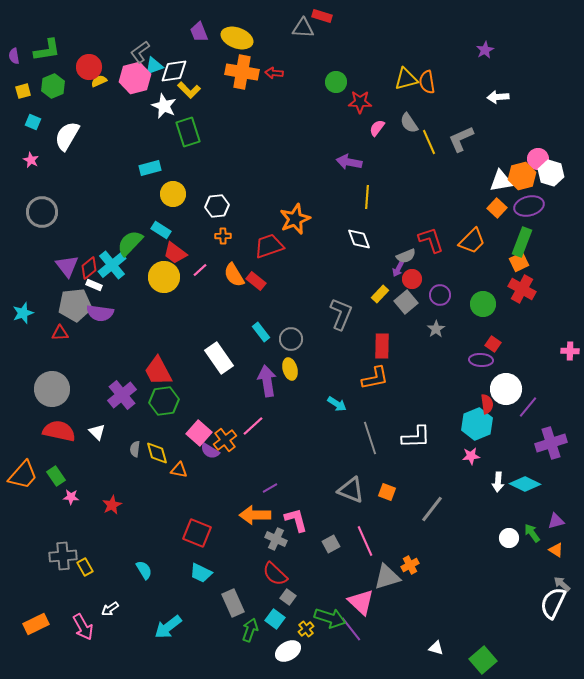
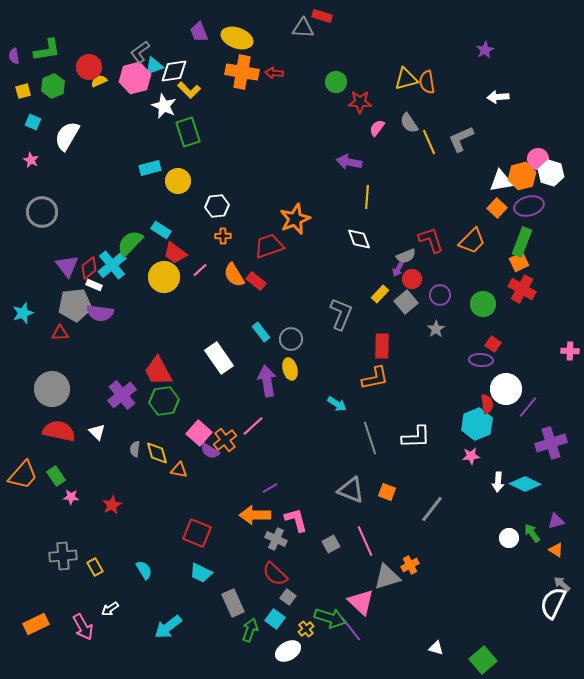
yellow circle at (173, 194): moved 5 px right, 13 px up
yellow rectangle at (85, 567): moved 10 px right
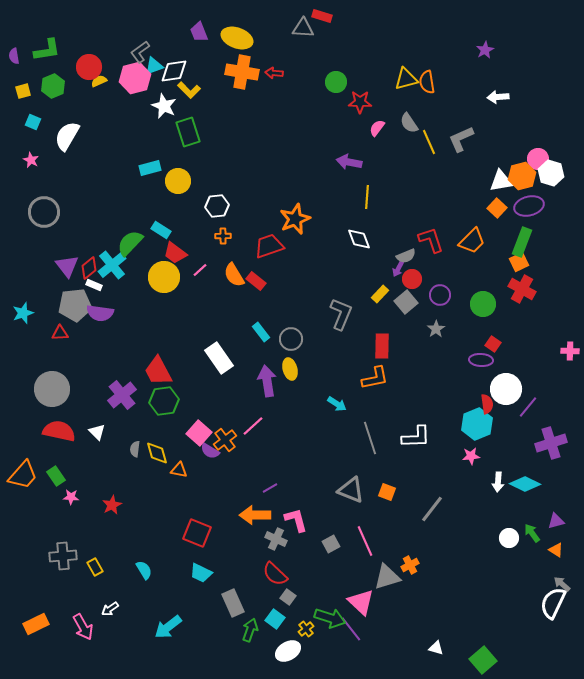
gray circle at (42, 212): moved 2 px right
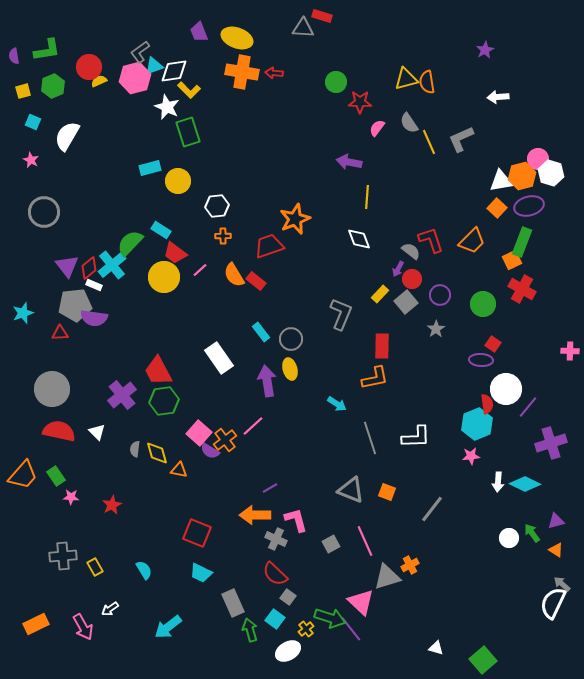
white star at (164, 106): moved 3 px right, 1 px down
gray semicircle at (406, 256): moved 5 px right, 5 px up; rotated 120 degrees counterclockwise
orange square at (519, 262): moved 7 px left, 2 px up
purple semicircle at (100, 313): moved 6 px left, 5 px down
green arrow at (250, 630): rotated 35 degrees counterclockwise
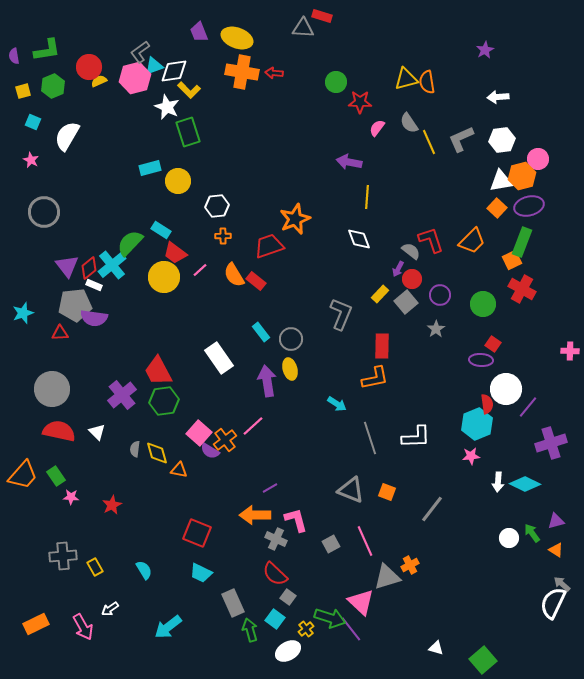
white hexagon at (551, 173): moved 49 px left, 33 px up; rotated 25 degrees counterclockwise
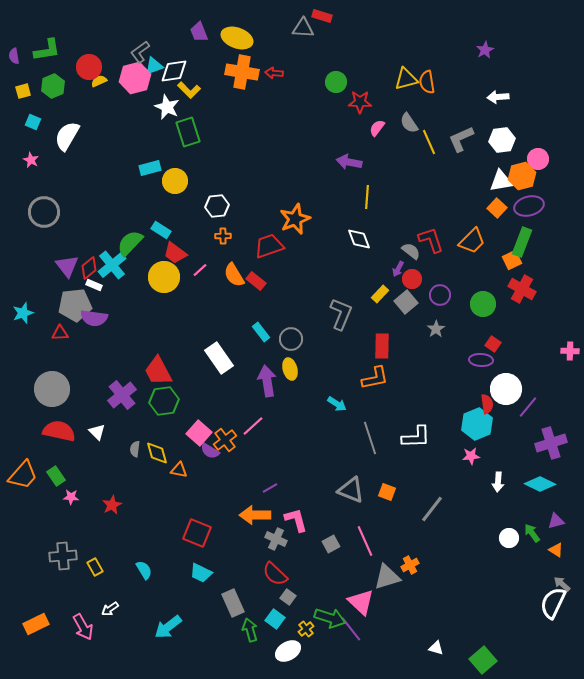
yellow circle at (178, 181): moved 3 px left
cyan diamond at (525, 484): moved 15 px right
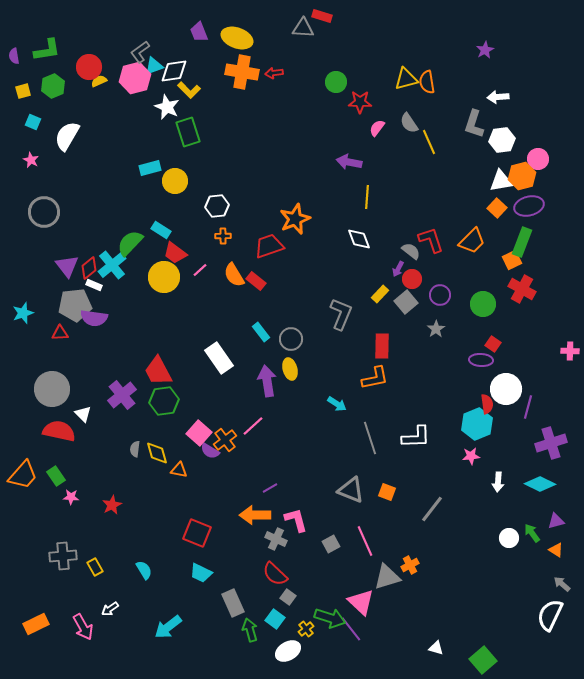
red arrow at (274, 73): rotated 12 degrees counterclockwise
gray L-shape at (461, 139): moved 13 px right, 15 px up; rotated 48 degrees counterclockwise
purple line at (528, 407): rotated 25 degrees counterclockwise
white triangle at (97, 432): moved 14 px left, 18 px up
white semicircle at (553, 603): moved 3 px left, 12 px down
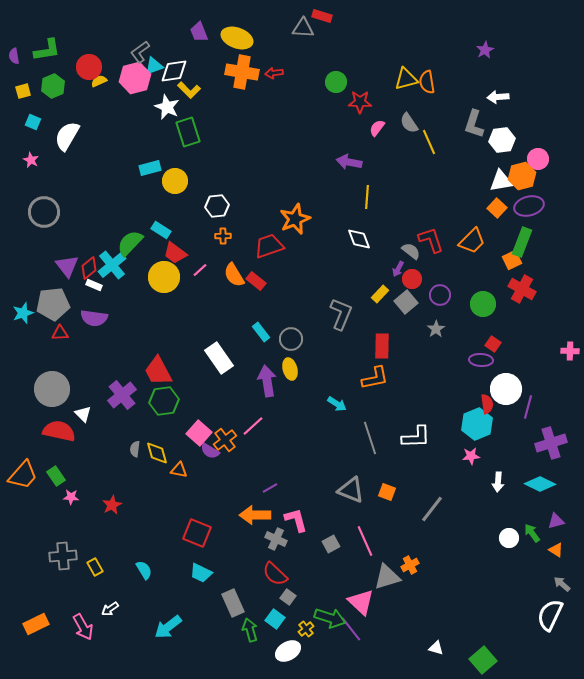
gray pentagon at (75, 305): moved 22 px left, 1 px up
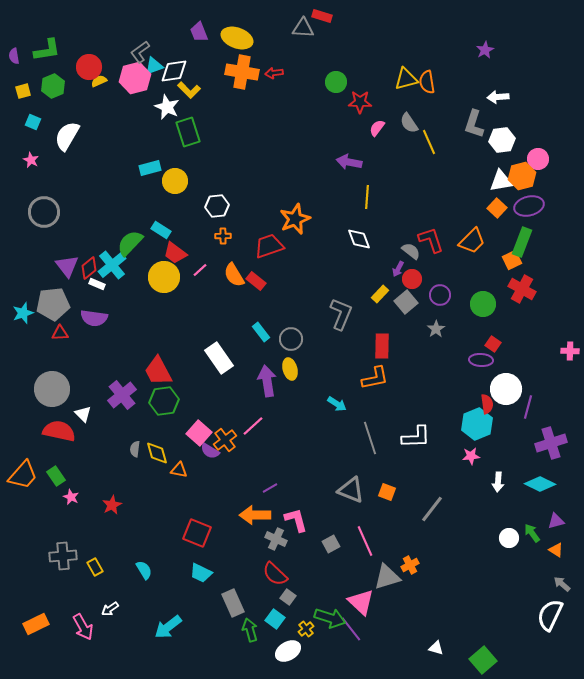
white rectangle at (94, 285): moved 3 px right, 1 px up
pink star at (71, 497): rotated 21 degrees clockwise
